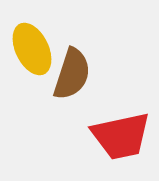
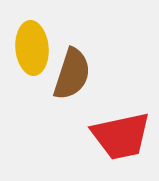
yellow ellipse: moved 1 px up; rotated 21 degrees clockwise
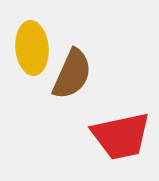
brown semicircle: rotated 6 degrees clockwise
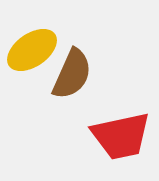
yellow ellipse: moved 2 px down; rotated 60 degrees clockwise
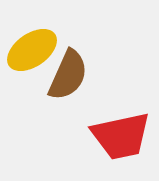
brown semicircle: moved 4 px left, 1 px down
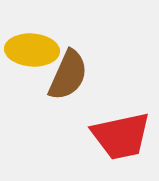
yellow ellipse: rotated 39 degrees clockwise
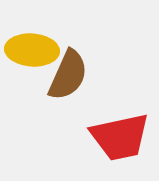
red trapezoid: moved 1 px left, 1 px down
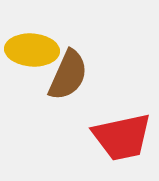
red trapezoid: moved 2 px right
